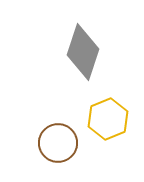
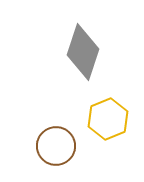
brown circle: moved 2 px left, 3 px down
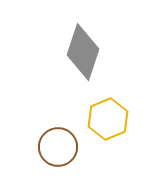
brown circle: moved 2 px right, 1 px down
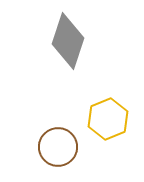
gray diamond: moved 15 px left, 11 px up
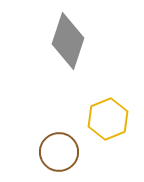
brown circle: moved 1 px right, 5 px down
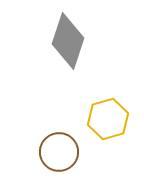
yellow hexagon: rotated 6 degrees clockwise
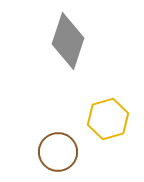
brown circle: moved 1 px left
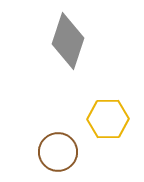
yellow hexagon: rotated 15 degrees clockwise
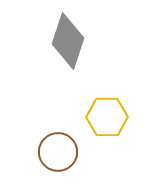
yellow hexagon: moved 1 px left, 2 px up
